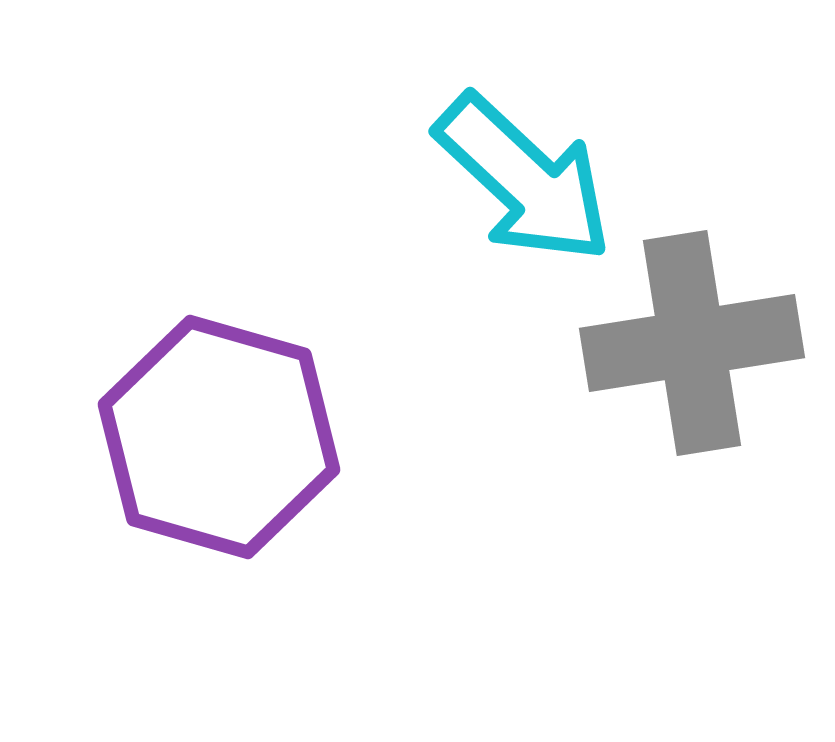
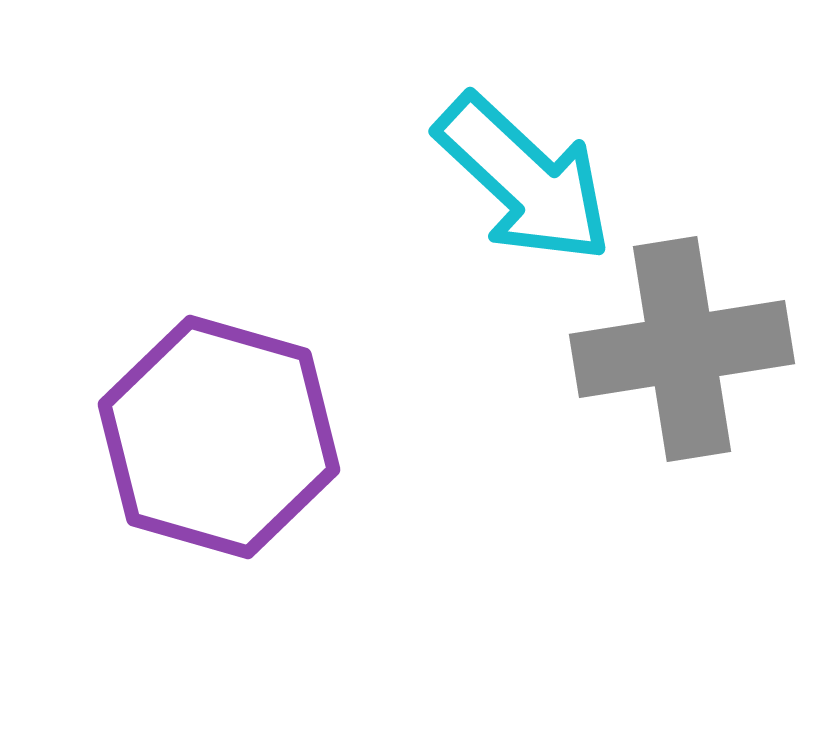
gray cross: moved 10 px left, 6 px down
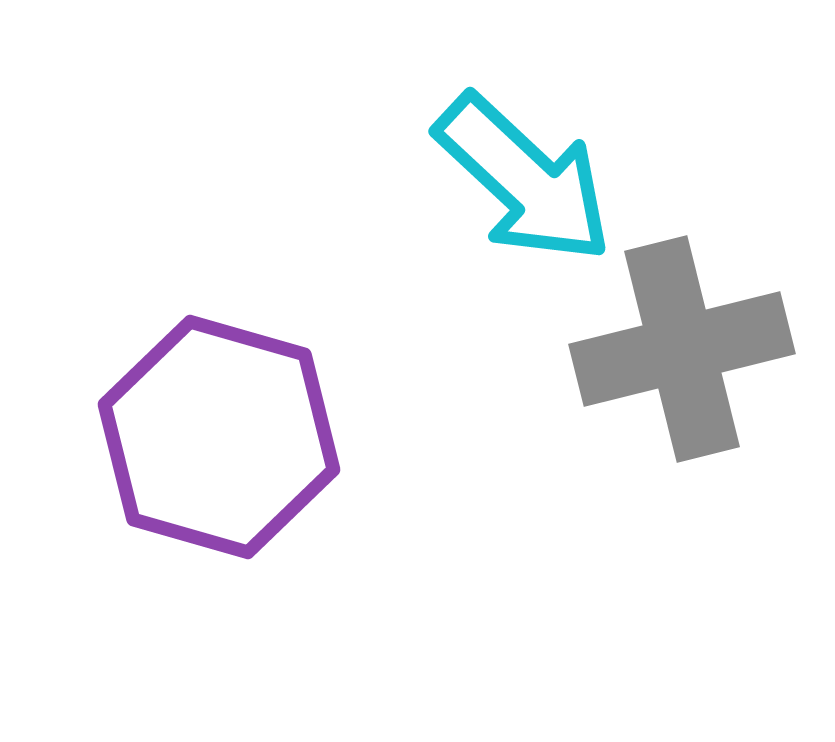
gray cross: rotated 5 degrees counterclockwise
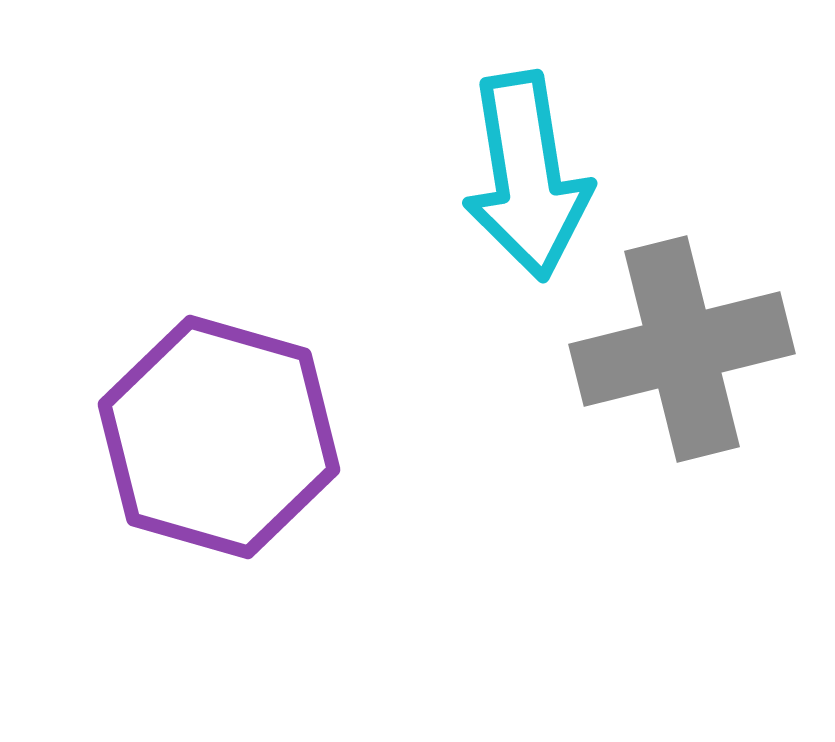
cyan arrow: moved 3 px right, 3 px up; rotated 38 degrees clockwise
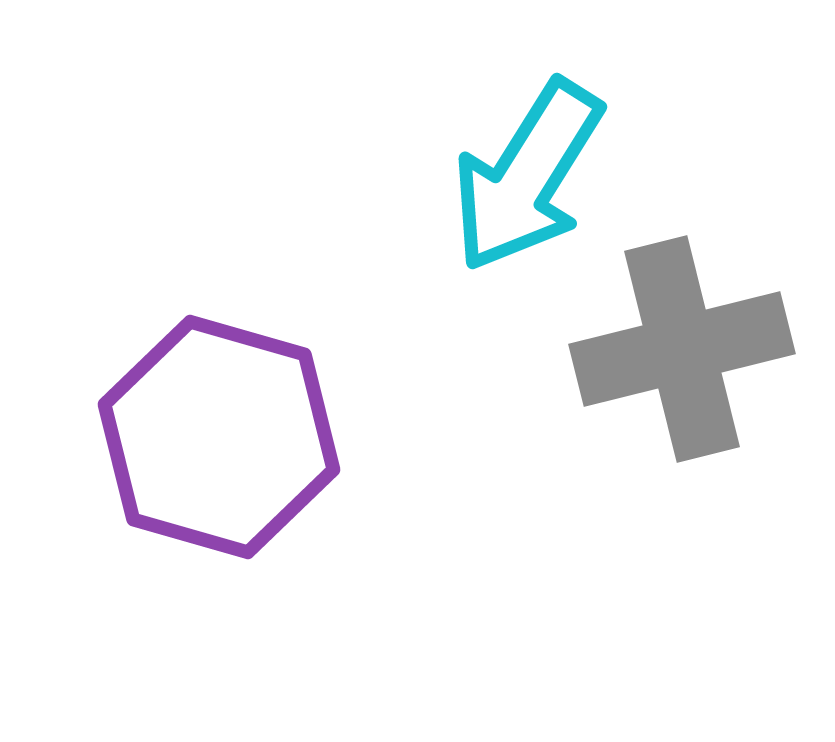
cyan arrow: rotated 41 degrees clockwise
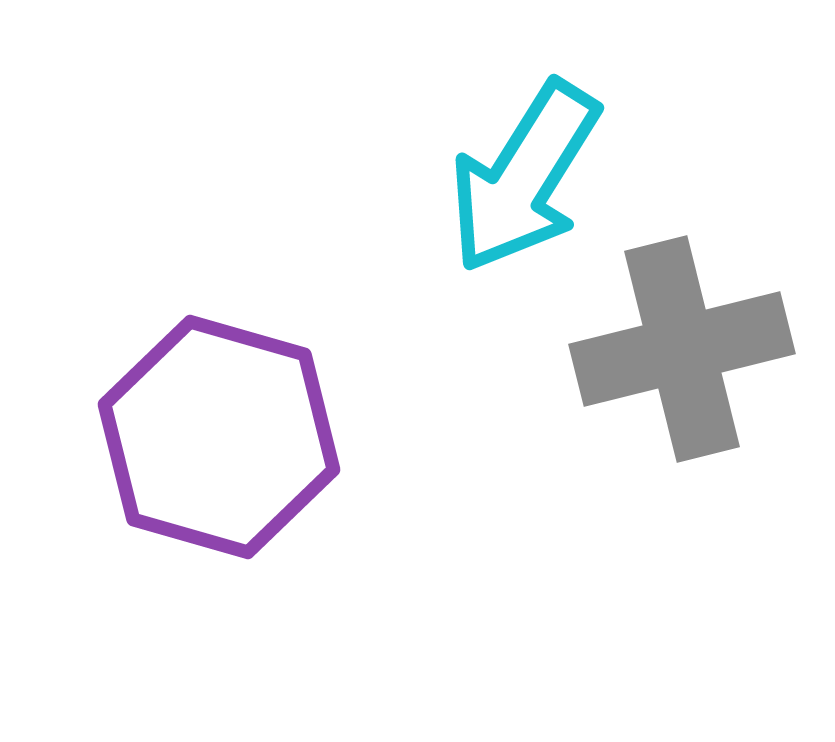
cyan arrow: moved 3 px left, 1 px down
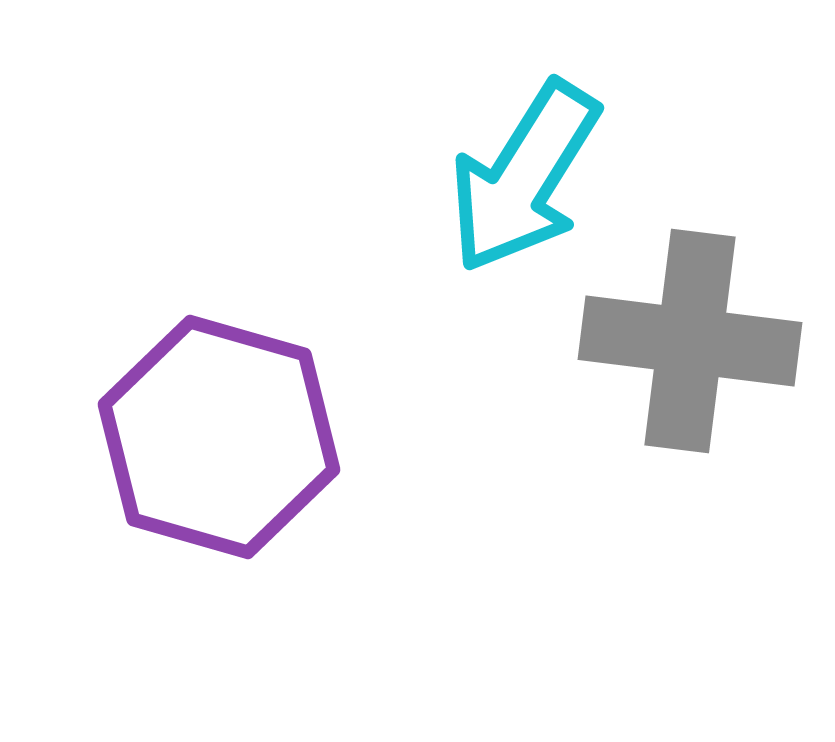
gray cross: moved 8 px right, 8 px up; rotated 21 degrees clockwise
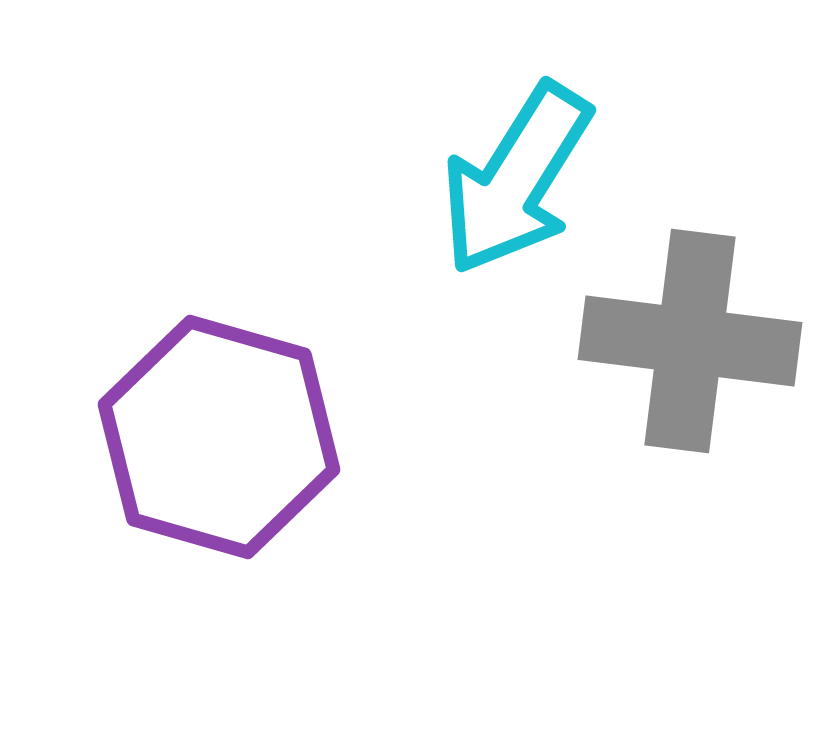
cyan arrow: moved 8 px left, 2 px down
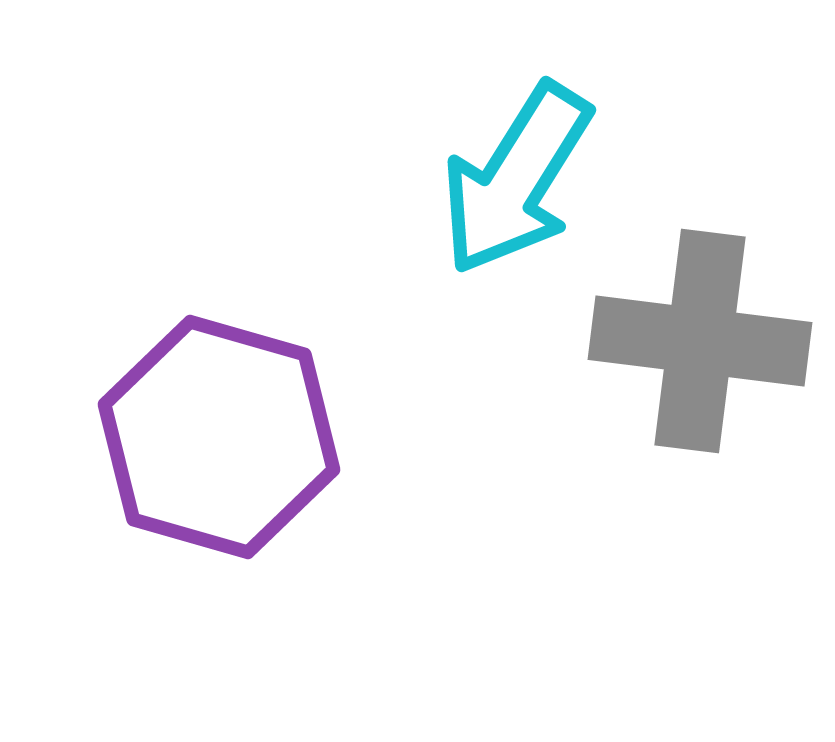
gray cross: moved 10 px right
